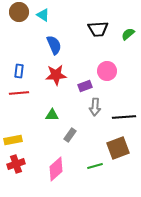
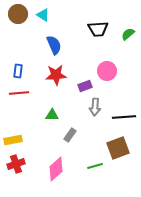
brown circle: moved 1 px left, 2 px down
blue rectangle: moved 1 px left
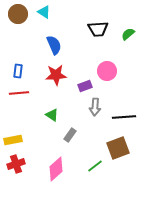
cyan triangle: moved 1 px right, 3 px up
green triangle: rotated 32 degrees clockwise
green line: rotated 21 degrees counterclockwise
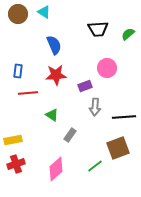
pink circle: moved 3 px up
red line: moved 9 px right
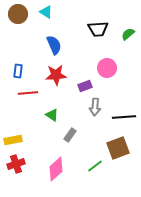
cyan triangle: moved 2 px right
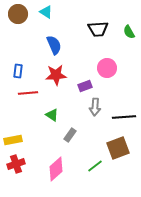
green semicircle: moved 1 px right, 2 px up; rotated 80 degrees counterclockwise
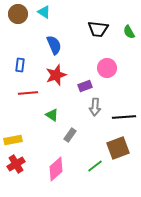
cyan triangle: moved 2 px left
black trapezoid: rotated 10 degrees clockwise
blue rectangle: moved 2 px right, 6 px up
red star: rotated 15 degrees counterclockwise
red cross: rotated 12 degrees counterclockwise
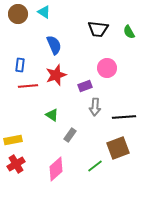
red line: moved 7 px up
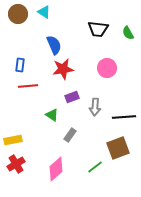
green semicircle: moved 1 px left, 1 px down
red star: moved 7 px right, 6 px up; rotated 10 degrees clockwise
purple rectangle: moved 13 px left, 11 px down
green line: moved 1 px down
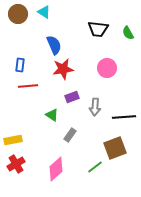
brown square: moved 3 px left
